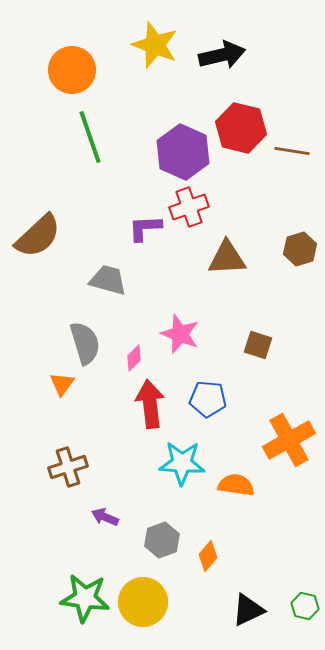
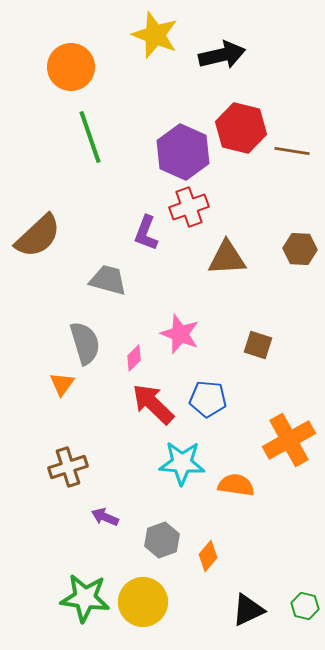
yellow star: moved 10 px up
orange circle: moved 1 px left, 3 px up
purple L-shape: moved 1 px right, 5 px down; rotated 66 degrees counterclockwise
brown hexagon: rotated 20 degrees clockwise
red arrow: moved 3 px right; rotated 39 degrees counterclockwise
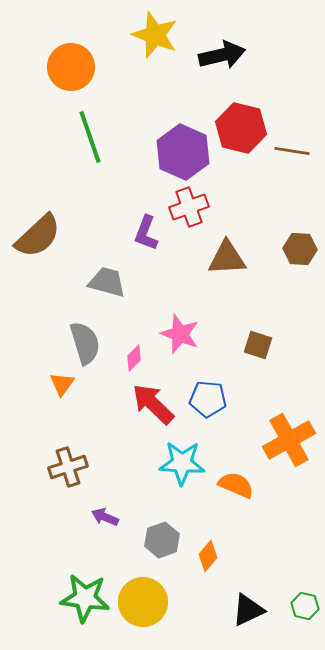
gray trapezoid: moved 1 px left, 2 px down
orange semicircle: rotated 15 degrees clockwise
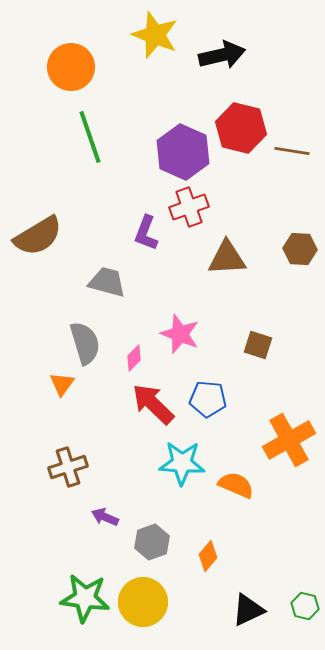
brown semicircle: rotated 12 degrees clockwise
gray hexagon: moved 10 px left, 2 px down
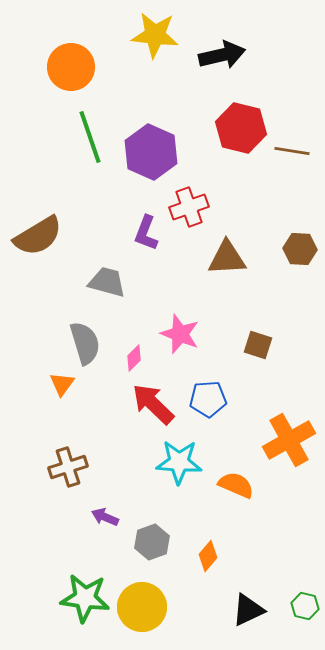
yellow star: rotated 15 degrees counterclockwise
purple hexagon: moved 32 px left
blue pentagon: rotated 9 degrees counterclockwise
cyan star: moved 3 px left, 1 px up
yellow circle: moved 1 px left, 5 px down
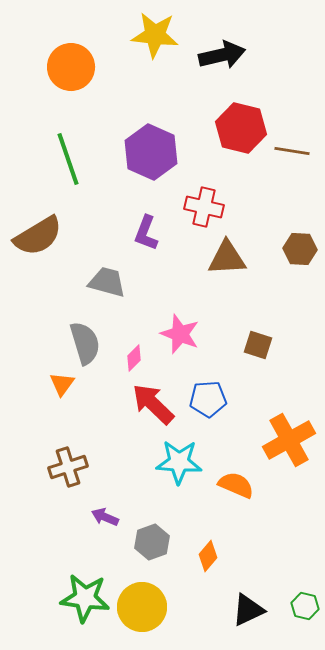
green line: moved 22 px left, 22 px down
red cross: moved 15 px right; rotated 33 degrees clockwise
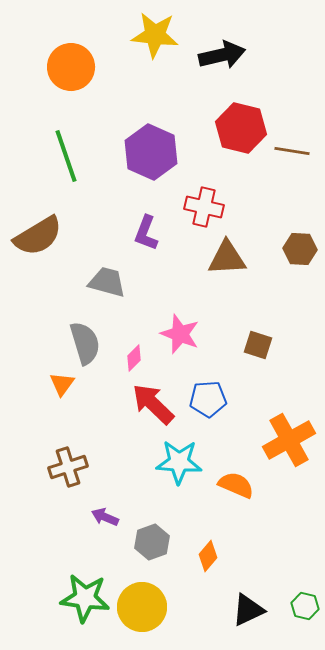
green line: moved 2 px left, 3 px up
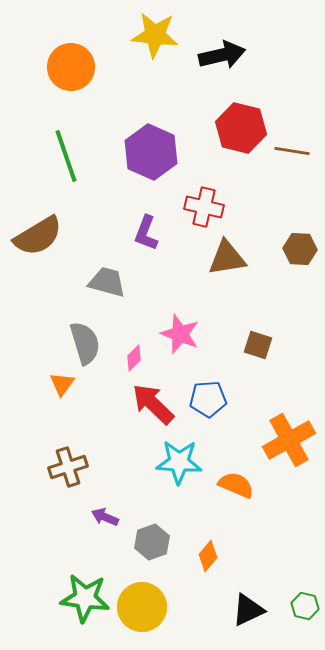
brown triangle: rotated 6 degrees counterclockwise
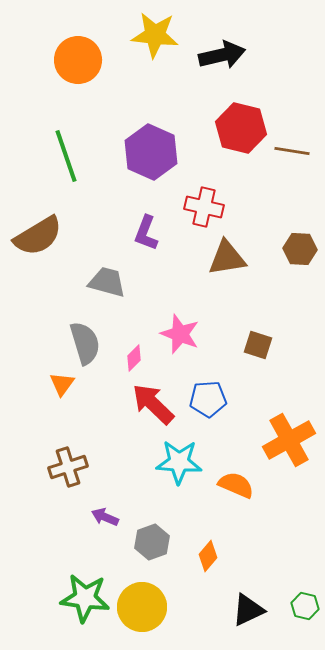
orange circle: moved 7 px right, 7 px up
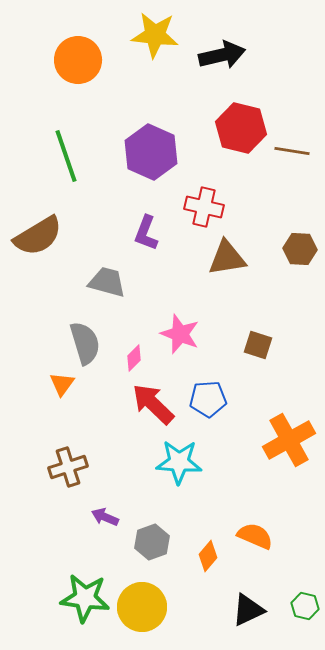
orange semicircle: moved 19 px right, 51 px down
